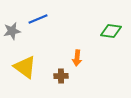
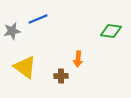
orange arrow: moved 1 px right, 1 px down
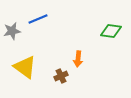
brown cross: rotated 24 degrees counterclockwise
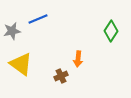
green diamond: rotated 65 degrees counterclockwise
yellow triangle: moved 4 px left, 3 px up
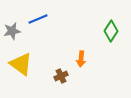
orange arrow: moved 3 px right
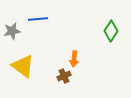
blue line: rotated 18 degrees clockwise
orange arrow: moved 7 px left
yellow triangle: moved 2 px right, 2 px down
brown cross: moved 3 px right
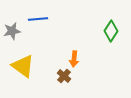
brown cross: rotated 24 degrees counterclockwise
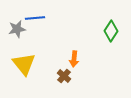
blue line: moved 3 px left, 1 px up
gray star: moved 5 px right, 2 px up
yellow triangle: moved 1 px right, 2 px up; rotated 15 degrees clockwise
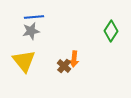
blue line: moved 1 px left, 1 px up
gray star: moved 14 px right, 2 px down
yellow triangle: moved 3 px up
brown cross: moved 10 px up
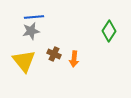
green diamond: moved 2 px left
brown cross: moved 10 px left, 12 px up; rotated 16 degrees counterclockwise
